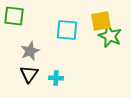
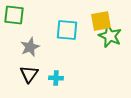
green square: moved 1 px up
gray star: moved 4 px up
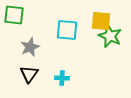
yellow square: rotated 15 degrees clockwise
cyan cross: moved 6 px right
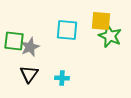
green square: moved 26 px down
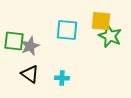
gray star: moved 1 px up
black triangle: moved 1 px right; rotated 30 degrees counterclockwise
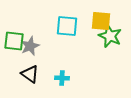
cyan square: moved 4 px up
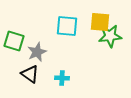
yellow square: moved 1 px left, 1 px down
green star: rotated 30 degrees counterclockwise
green square: rotated 10 degrees clockwise
gray star: moved 7 px right, 6 px down
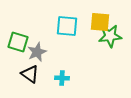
green square: moved 4 px right, 1 px down
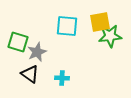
yellow square: rotated 15 degrees counterclockwise
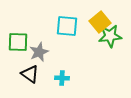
yellow square: rotated 30 degrees counterclockwise
green square: rotated 15 degrees counterclockwise
gray star: moved 2 px right
